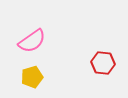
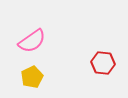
yellow pentagon: rotated 10 degrees counterclockwise
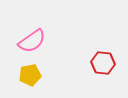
yellow pentagon: moved 2 px left, 2 px up; rotated 15 degrees clockwise
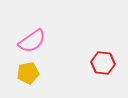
yellow pentagon: moved 2 px left, 2 px up
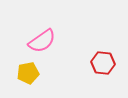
pink semicircle: moved 10 px right
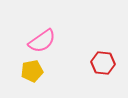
yellow pentagon: moved 4 px right, 2 px up
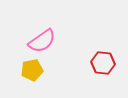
yellow pentagon: moved 1 px up
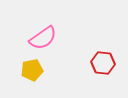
pink semicircle: moved 1 px right, 3 px up
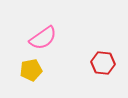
yellow pentagon: moved 1 px left
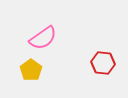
yellow pentagon: rotated 25 degrees counterclockwise
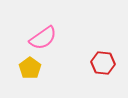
yellow pentagon: moved 1 px left, 2 px up
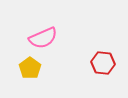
pink semicircle: rotated 12 degrees clockwise
